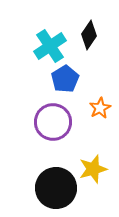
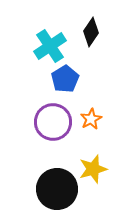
black diamond: moved 2 px right, 3 px up
orange star: moved 9 px left, 11 px down
black circle: moved 1 px right, 1 px down
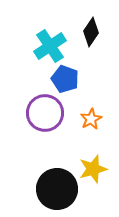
blue pentagon: rotated 20 degrees counterclockwise
purple circle: moved 8 px left, 9 px up
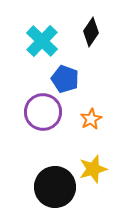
cyan cross: moved 8 px left, 5 px up; rotated 12 degrees counterclockwise
purple circle: moved 2 px left, 1 px up
black circle: moved 2 px left, 2 px up
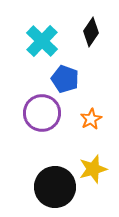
purple circle: moved 1 px left, 1 px down
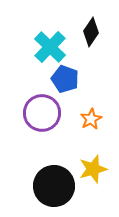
cyan cross: moved 8 px right, 6 px down
black circle: moved 1 px left, 1 px up
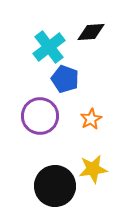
black diamond: rotated 52 degrees clockwise
cyan cross: moved 1 px left; rotated 8 degrees clockwise
purple circle: moved 2 px left, 3 px down
yellow star: rotated 8 degrees clockwise
black circle: moved 1 px right
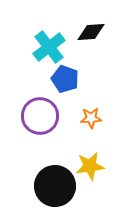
orange star: moved 1 px up; rotated 25 degrees clockwise
yellow star: moved 3 px left, 3 px up
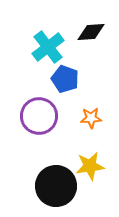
cyan cross: moved 1 px left
purple circle: moved 1 px left
black circle: moved 1 px right
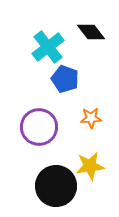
black diamond: rotated 56 degrees clockwise
purple circle: moved 11 px down
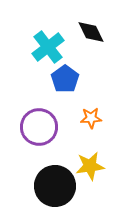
black diamond: rotated 12 degrees clockwise
blue pentagon: rotated 16 degrees clockwise
black circle: moved 1 px left
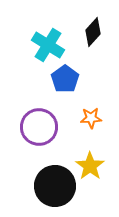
black diamond: moved 2 px right; rotated 68 degrees clockwise
cyan cross: moved 2 px up; rotated 20 degrees counterclockwise
yellow star: rotated 28 degrees counterclockwise
